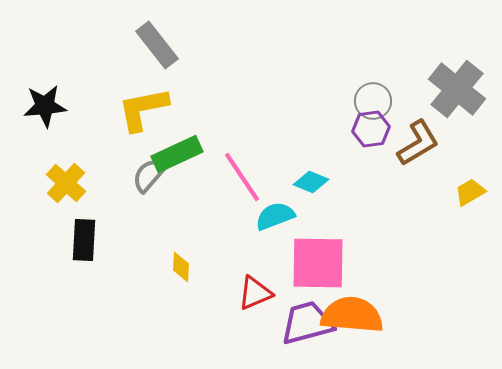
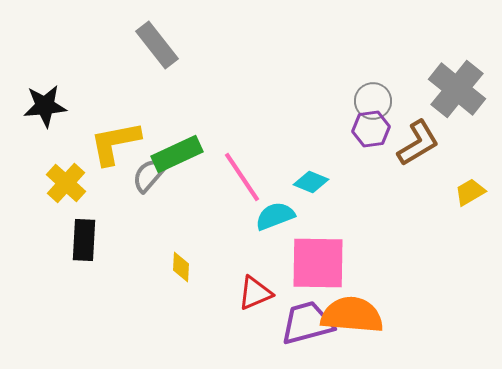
yellow L-shape: moved 28 px left, 34 px down
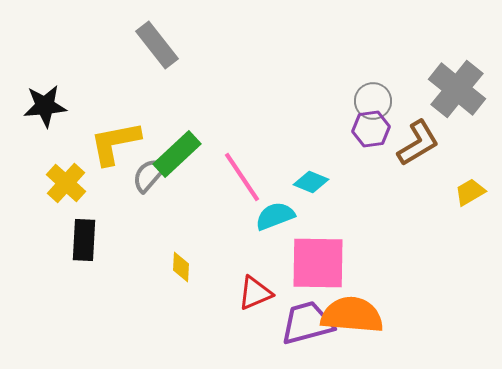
green rectangle: rotated 18 degrees counterclockwise
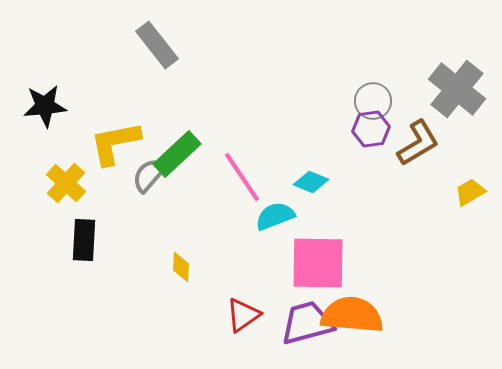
red triangle: moved 12 px left, 22 px down; rotated 12 degrees counterclockwise
